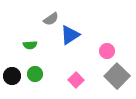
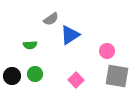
gray square: rotated 35 degrees counterclockwise
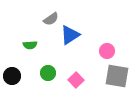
green circle: moved 13 px right, 1 px up
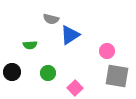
gray semicircle: rotated 49 degrees clockwise
black circle: moved 4 px up
pink square: moved 1 px left, 8 px down
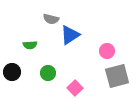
gray square: rotated 25 degrees counterclockwise
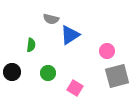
green semicircle: moved 1 px right; rotated 80 degrees counterclockwise
pink square: rotated 14 degrees counterclockwise
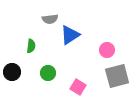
gray semicircle: moved 1 px left; rotated 21 degrees counterclockwise
green semicircle: moved 1 px down
pink circle: moved 1 px up
pink square: moved 3 px right, 1 px up
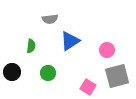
blue triangle: moved 6 px down
pink square: moved 10 px right
